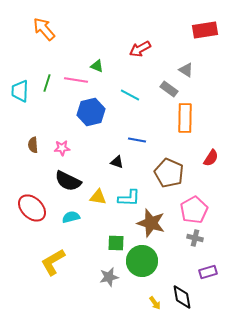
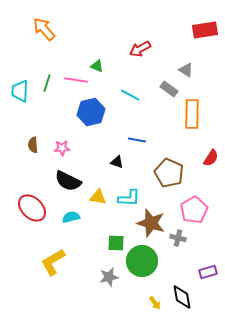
orange rectangle: moved 7 px right, 4 px up
gray cross: moved 17 px left
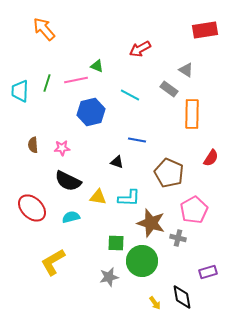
pink line: rotated 20 degrees counterclockwise
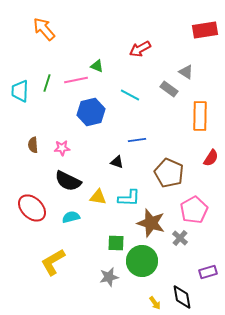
gray triangle: moved 2 px down
orange rectangle: moved 8 px right, 2 px down
blue line: rotated 18 degrees counterclockwise
gray cross: moved 2 px right; rotated 28 degrees clockwise
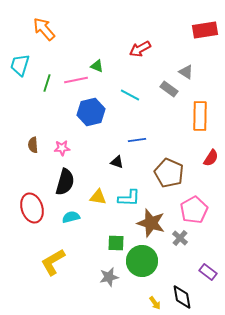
cyan trapezoid: moved 26 px up; rotated 15 degrees clockwise
black semicircle: moved 3 px left, 1 px down; rotated 100 degrees counterclockwise
red ellipse: rotated 28 degrees clockwise
purple rectangle: rotated 54 degrees clockwise
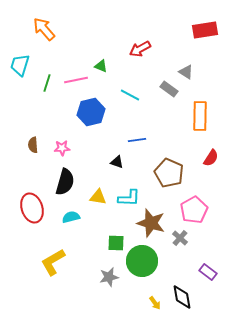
green triangle: moved 4 px right
